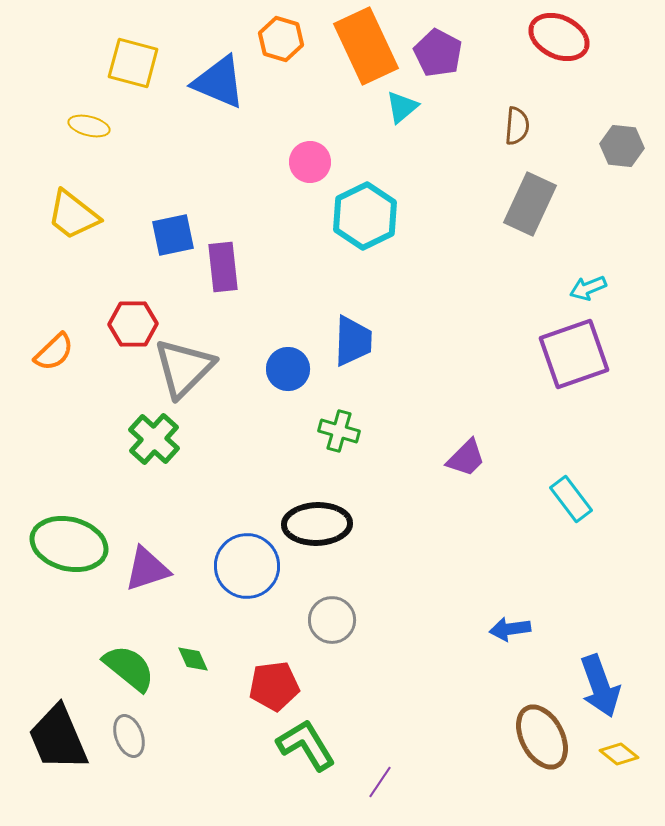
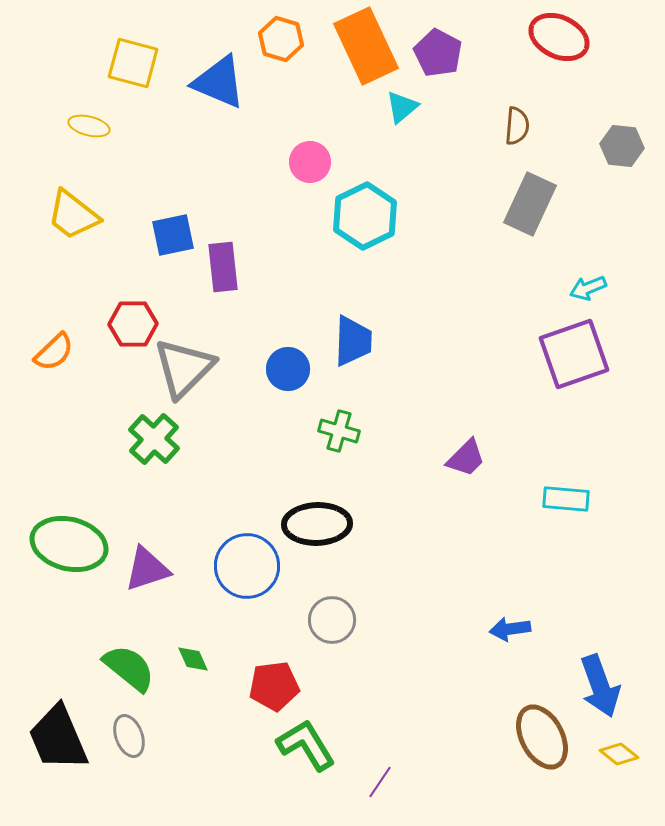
cyan rectangle at (571, 499): moved 5 px left; rotated 48 degrees counterclockwise
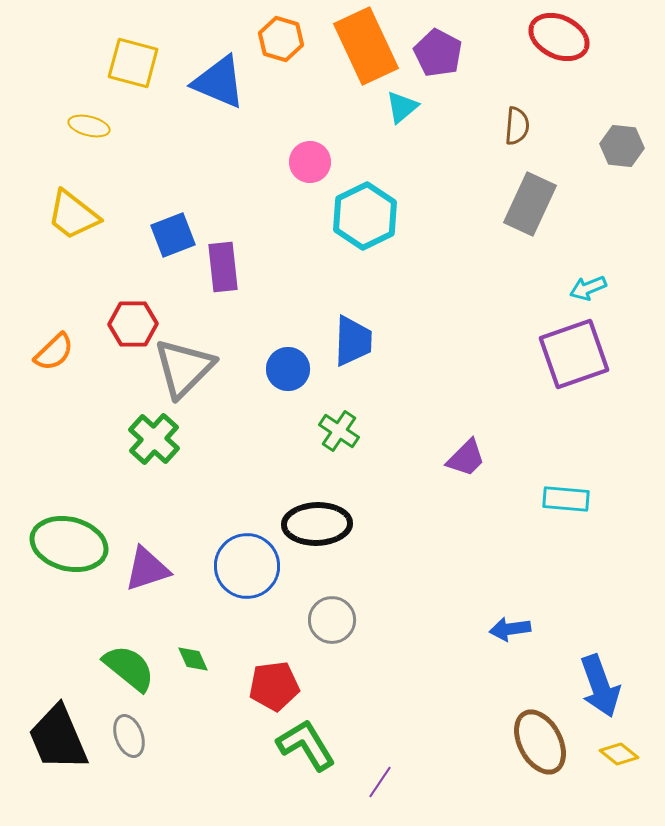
blue square at (173, 235): rotated 9 degrees counterclockwise
green cross at (339, 431): rotated 18 degrees clockwise
brown ellipse at (542, 737): moved 2 px left, 5 px down
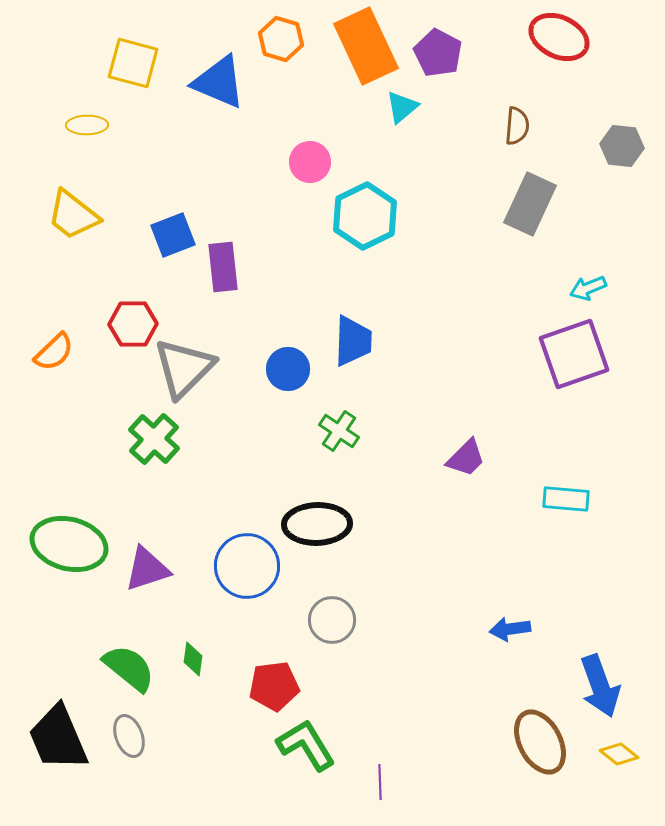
yellow ellipse at (89, 126): moved 2 px left, 1 px up; rotated 15 degrees counterclockwise
green diamond at (193, 659): rotated 32 degrees clockwise
purple line at (380, 782): rotated 36 degrees counterclockwise
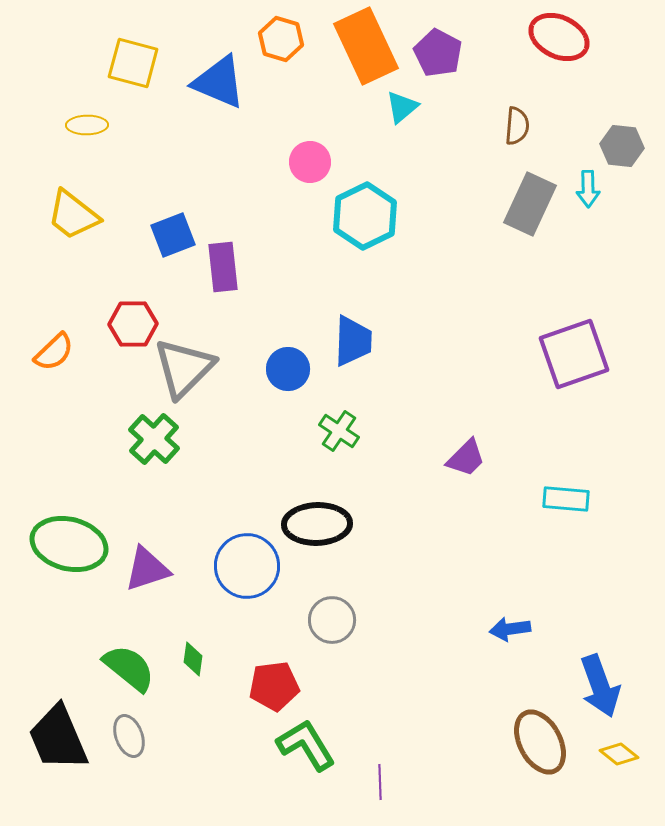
cyan arrow at (588, 288): moved 99 px up; rotated 69 degrees counterclockwise
